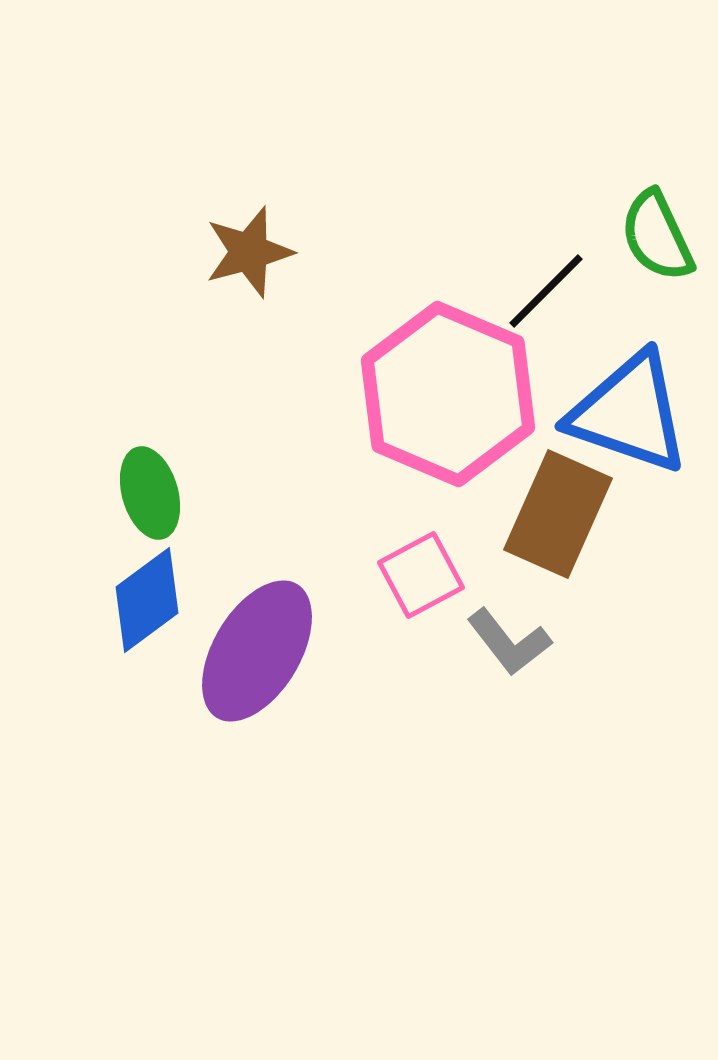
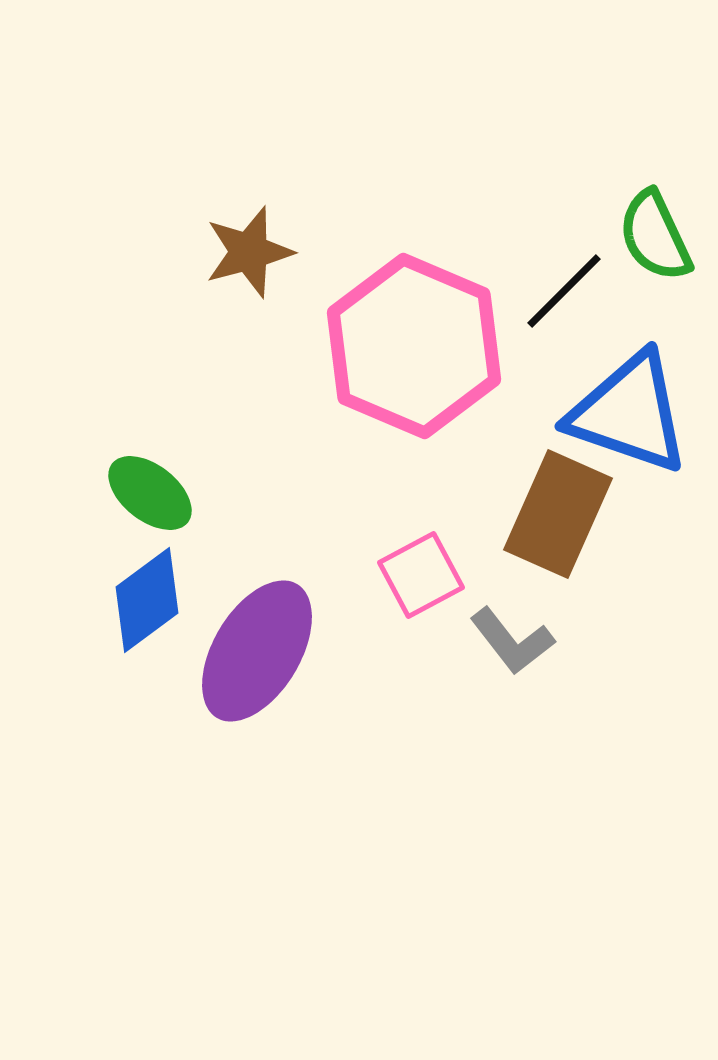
green semicircle: moved 2 px left
black line: moved 18 px right
pink hexagon: moved 34 px left, 48 px up
green ellipse: rotated 36 degrees counterclockwise
gray L-shape: moved 3 px right, 1 px up
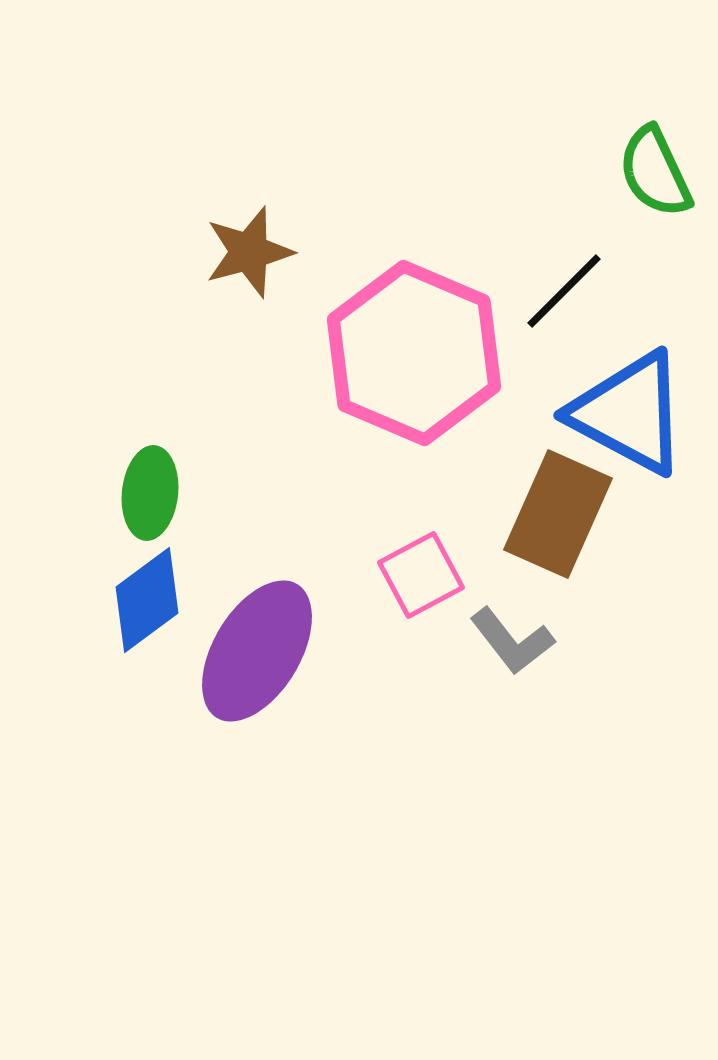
green semicircle: moved 64 px up
pink hexagon: moved 7 px down
blue triangle: rotated 9 degrees clockwise
green ellipse: rotated 58 degrees clockwise
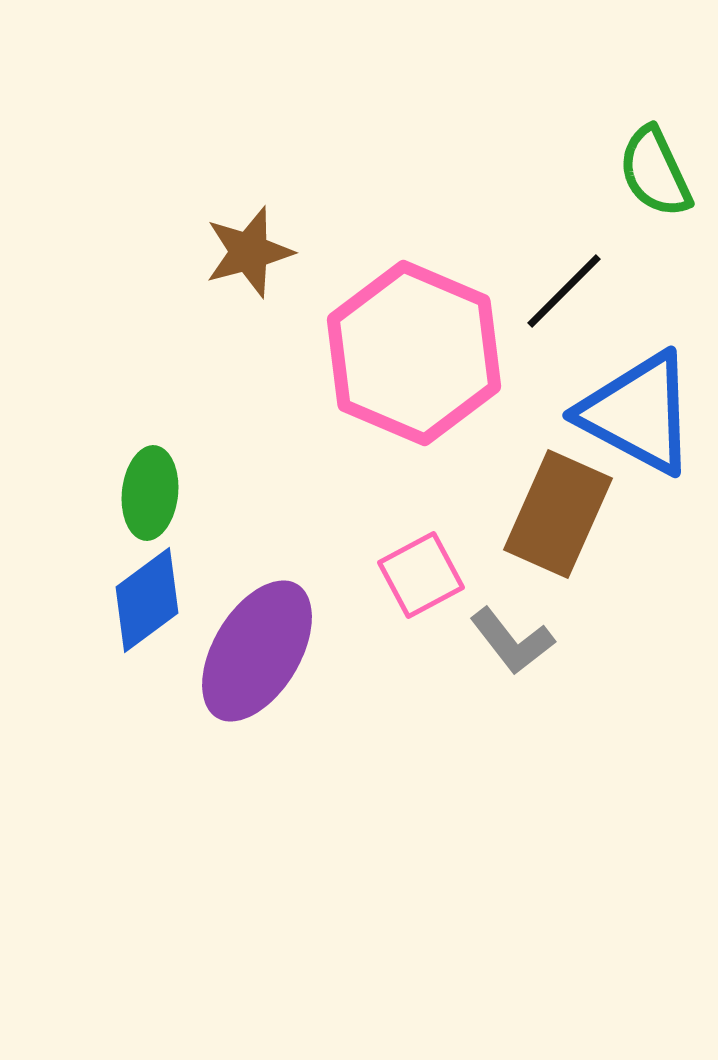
blue triangle: moved 9 px right
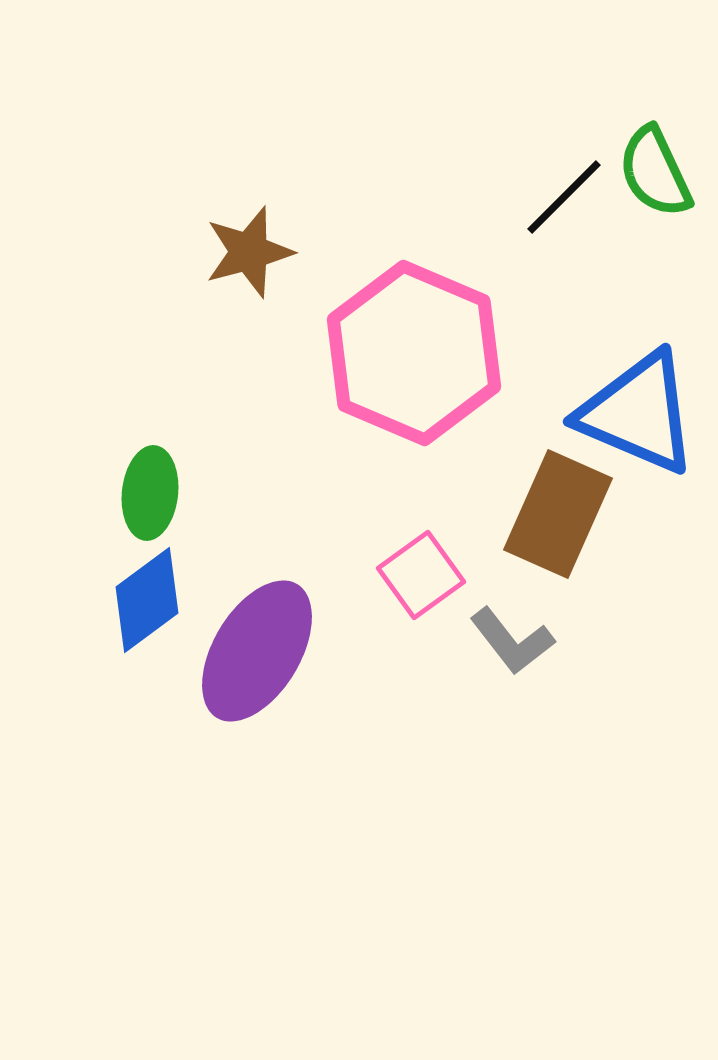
black line: moved 94 px up
blue triangle: rotated 5 degrees counterclockwise
pink square: rotated 8 degrees counterclockwise
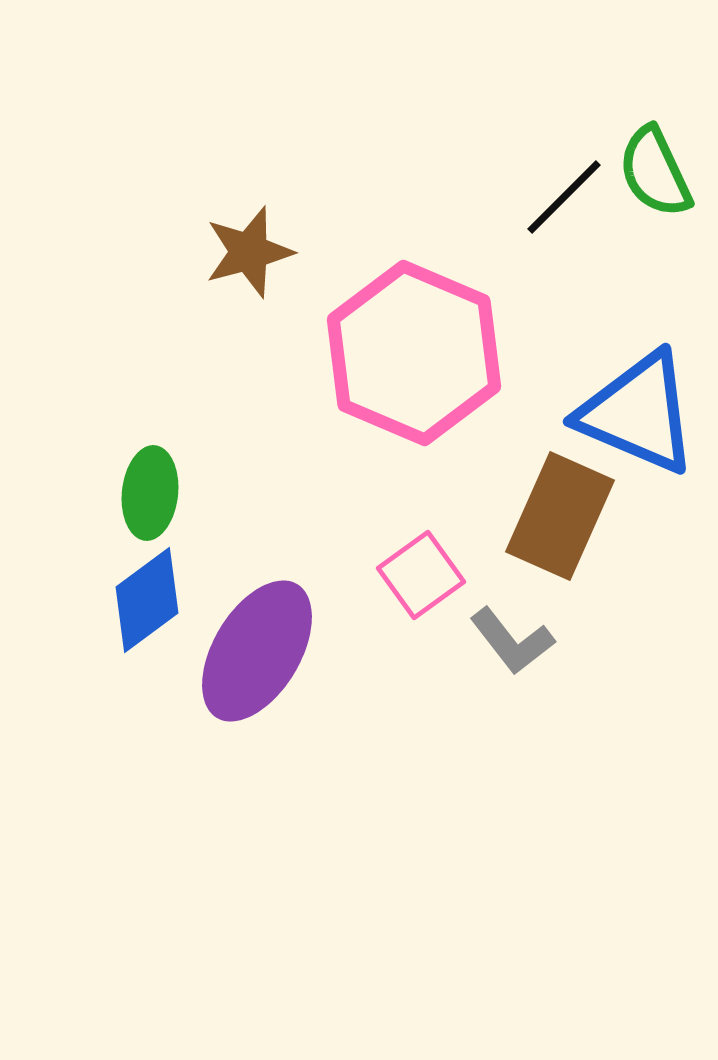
brown rectangle: moved 2 px right, 2 px down
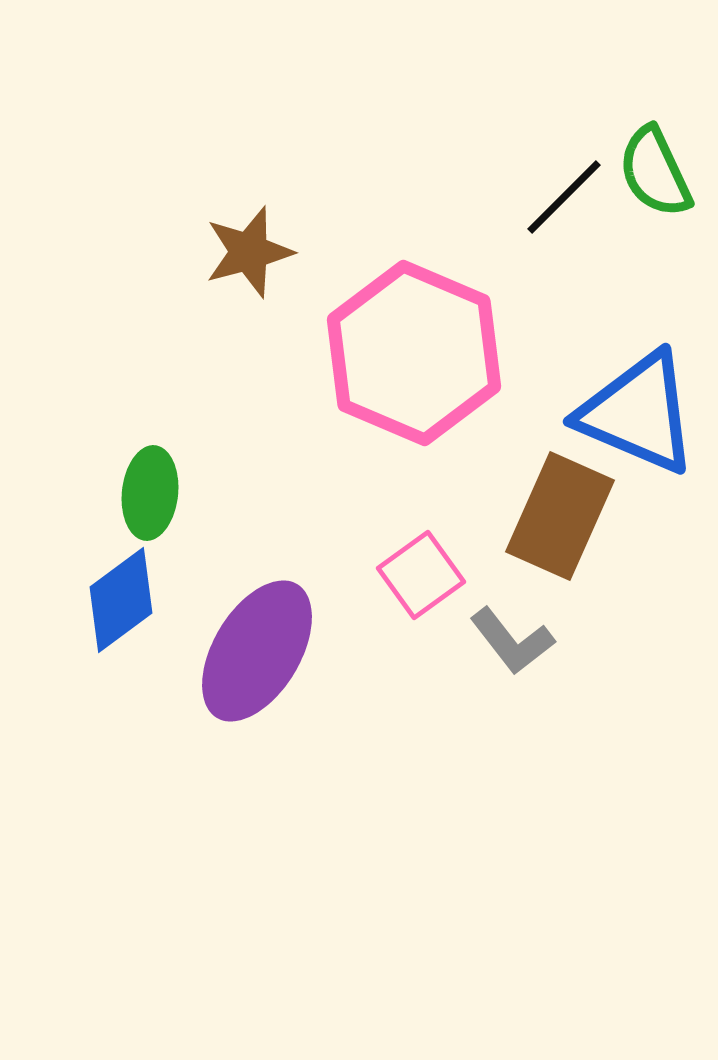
blue diamond: moved 26 px left
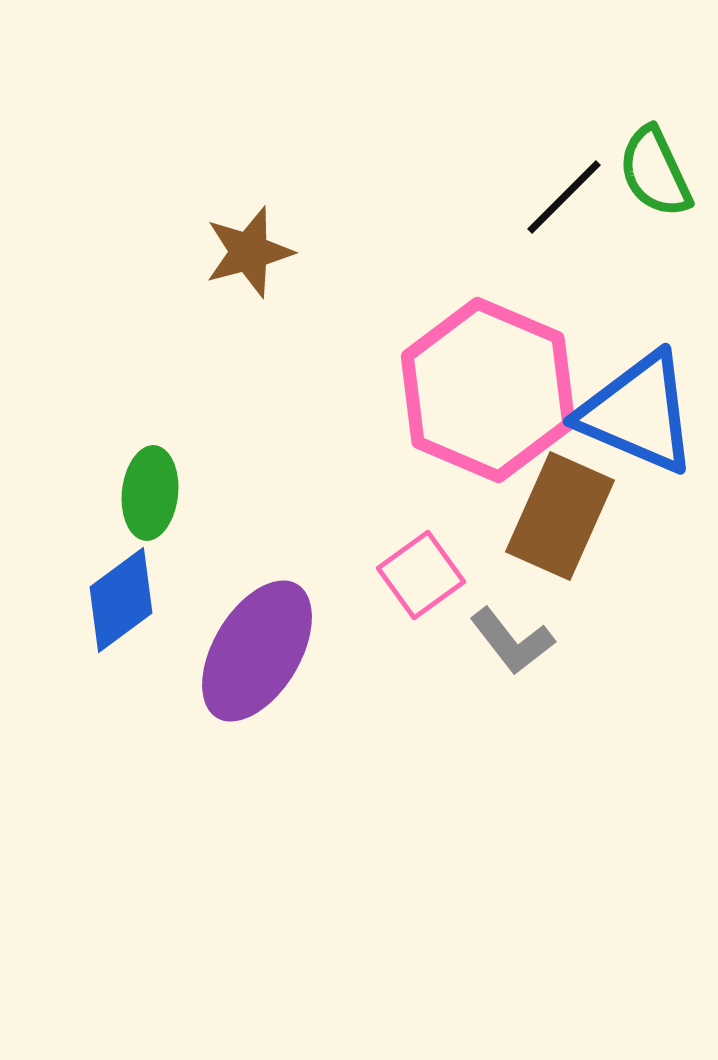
pink hexagon: moved 74 px right, 37 px down
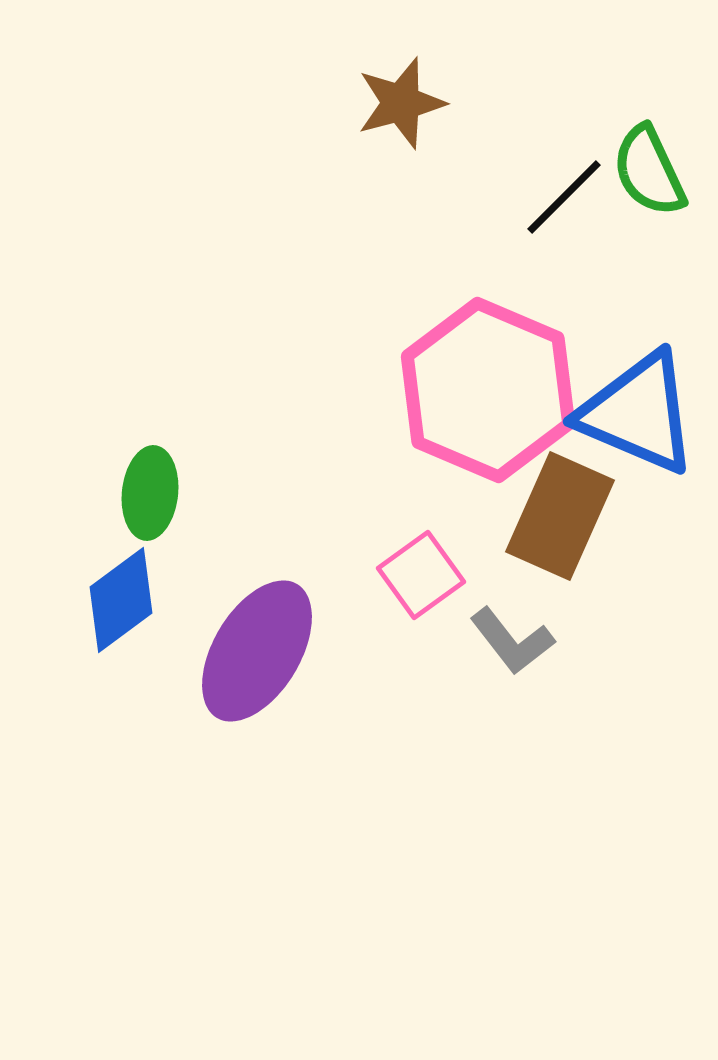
green semicircle: moved 6 px left, 1 px up
brown star: moved 152 px right, 149 px up
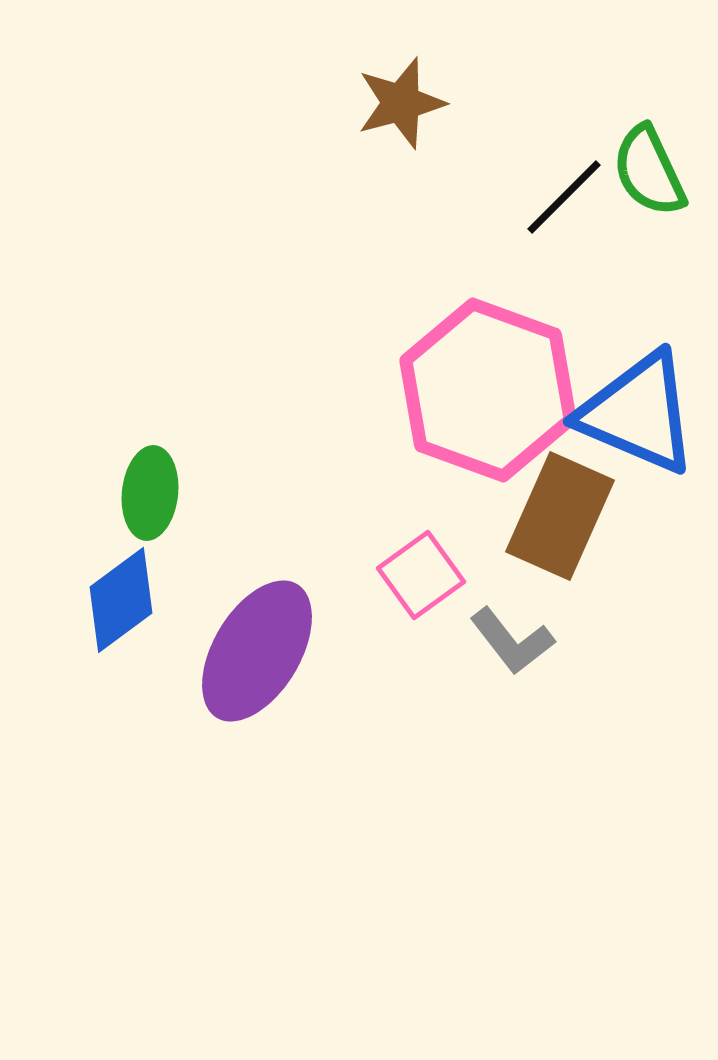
pink hexagon: rotated 3 degrees counterclockwise
